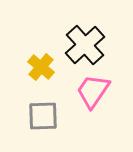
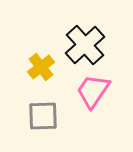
yellow cross: rotated 12 degrees clockwise
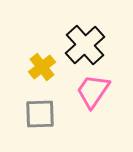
yellow cross: moved 1 px right
gray square: moved 3 px left, 2 px up
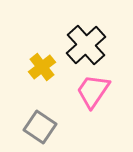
black cross: moved 1 px right
gray square: moved 13 px down; rotated 36 degrees clockwise
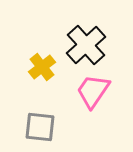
gray square: rotated 28 degrees counterclockwise
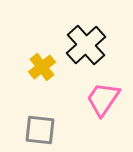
pink trapezoid: moved 10 px right, 8 px down
gray square: moved 3 px down
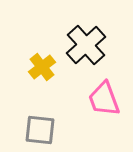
pink trapezoid: moved 1 px right; rotated 54 degrees counterclockwise
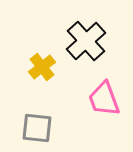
black cross: moved 4 px up
gray square: moved 3 px left, 2 px up
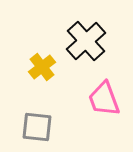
gray square: moved 1 px up
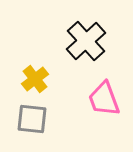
yellow cross: moved 7 px left, 12 px down
gray square: moved 5 px left, 8 px up
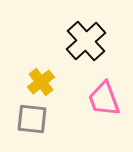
yellow cross: moved 6 px right, 3 px down
